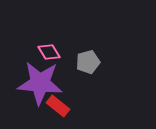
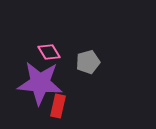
red rectangle: rotated 65 degrees clockwise
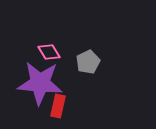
gray pentagon: rotated 10 degrees counterclockwise
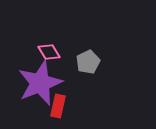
purple star: rotated 27 degrees counterclockwise
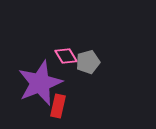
pink diamond: moved 17 px right, 4 px down
gray pentagon: rotated 10 degrees clockwise
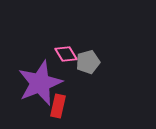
pink diamond: moved 2 px up
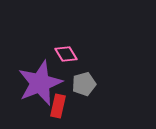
gray pentagon: moved 4 px left, 22 px down
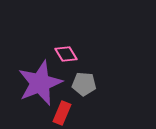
gray pentagon: rotated 20 degrees clockwise
red rectangle: moved 4 px right, 7 px down; rotated 10 degrees clockwise
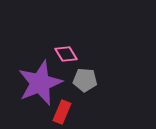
gray pentagon: moved 1 px right, 4 px up
red rectangle: moved 1 px up
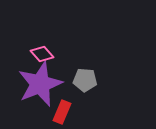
pink diamond: moved 24 px left; rotated 10 degrees counterclockwise
purple star: moved 1 px down
